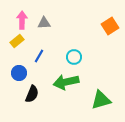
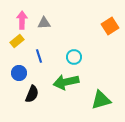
blue line: rotated 48 degrees counterclockwise
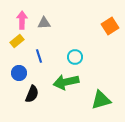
cyan circle: moved 1 px right
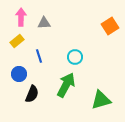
pink arrow: moved 1 px left, 3 px up
blue circle: moved 1 px down
green arrow: moved 3 px down; rotated 130 degrees clockwise
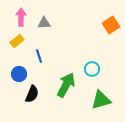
orange square: moved 1 px right, 1 px up
cyan circle: moved 17 px right, 12 px down
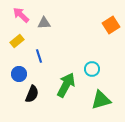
pink arrow: moved 2 px up; rotated 48 degrees counterclockwise
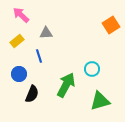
gray triangle: moved 2 px right, 10 px down
green triangle: moved 1 px left, 1 px down
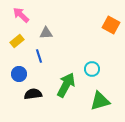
orange square: rotated 30 degrees counterclockwise
black semicircle: moved 1 px right; rotated 120 degrees counterclockwise
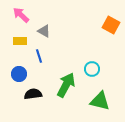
gray triangle: moved 2 px left, 2 px up; rotated 32 degrees clockwise
yellow rectangle: moved 3 px right; rotated 40 degrees clockwise
green triangle: rotated 30 degrees clockwise
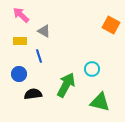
green triangle: moved 1 px down
